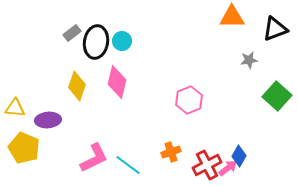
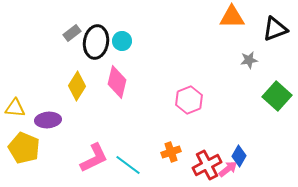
yellow diamond: rotated 12 degrees clockwise
pink arrow: moved 1 px down
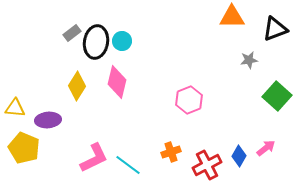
pink arrow: moved 38 px right, 21 px up
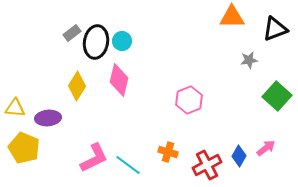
pink diamond: moved 2 px right, 2 px up
purple ellipse: moved 2 px up
orange cross: moved 3 px left; rotated 36 degrees clockwise
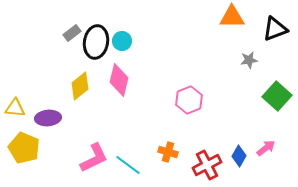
yellow diamond: moved 3 px right; rotated 20 degrees clockwise
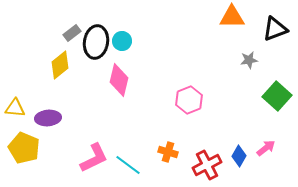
yellow diamond: moved 20 px left, 21 px up
